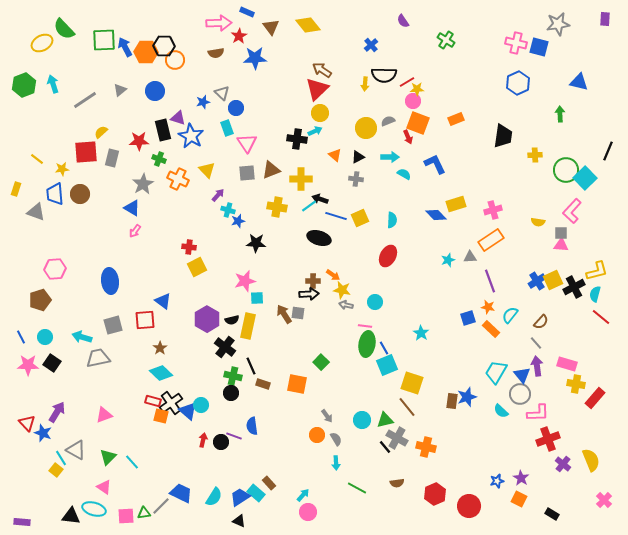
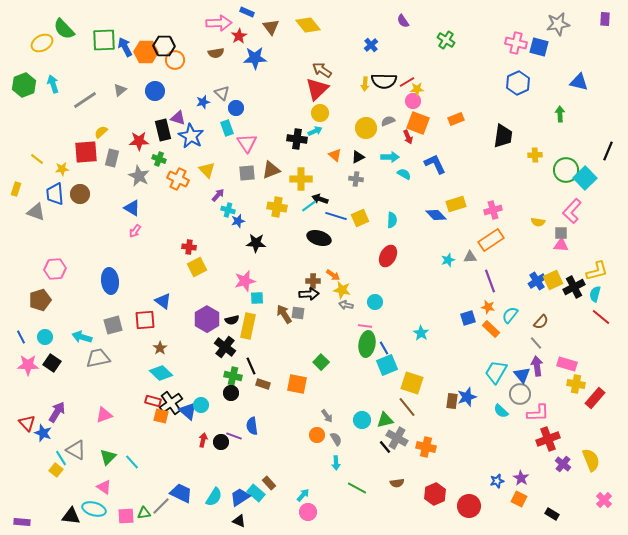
black semicircle at (384, 75): moved 6 px down
gray star at (143, 184): moved 4 px left, 8 px up; rotated 15 degrees counterclockwise
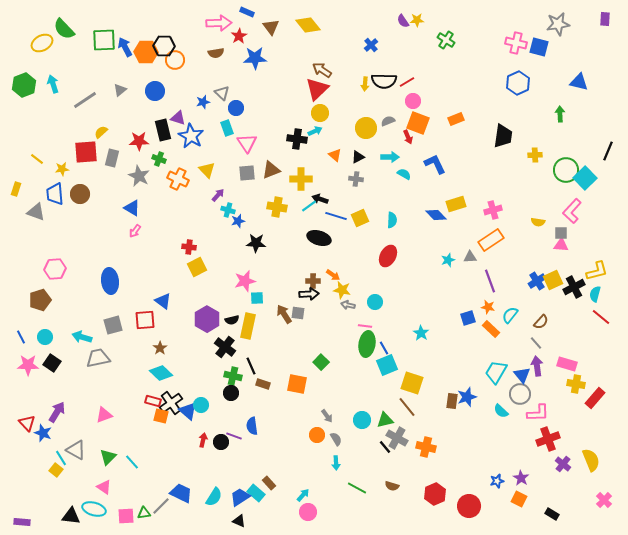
yellow star at (417, 89): moved 69 px up
gray arrow at (346, 305): moved 2 px right
brown semicircle at (397, 483): moved 5 px left, 3 px down; rotated 24 degrees clockwise
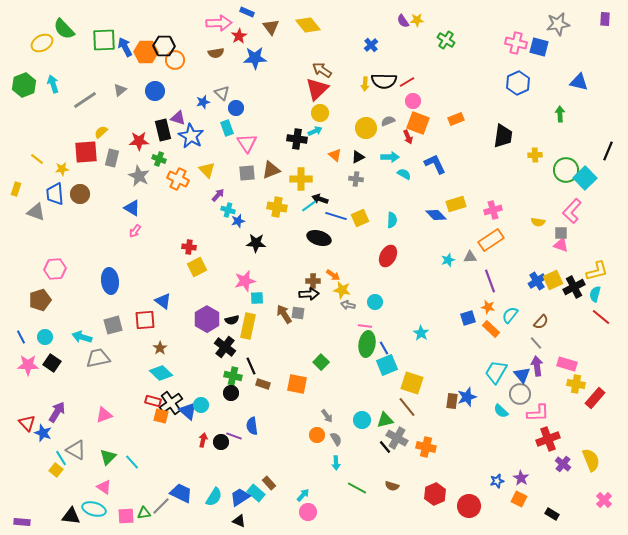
pink triangle at (561, 245): rotated 14 degrees clockwise
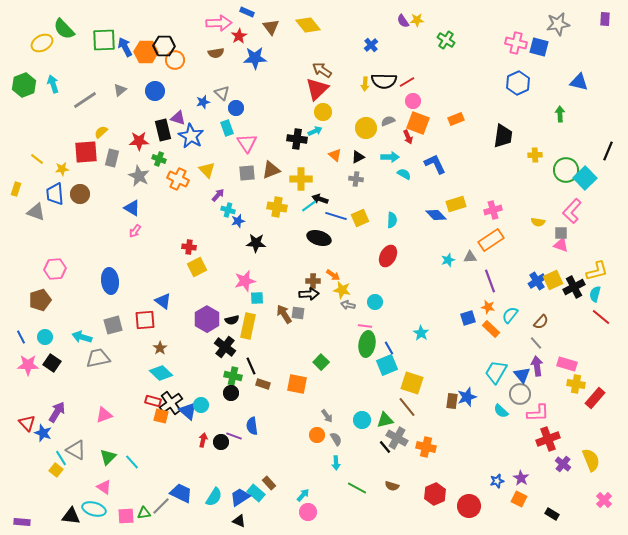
yellow circle at (320, 113): moved 3 px right, 1 px up
blue line at (384, 348): moved 5 px right
